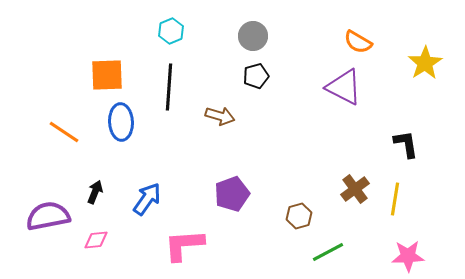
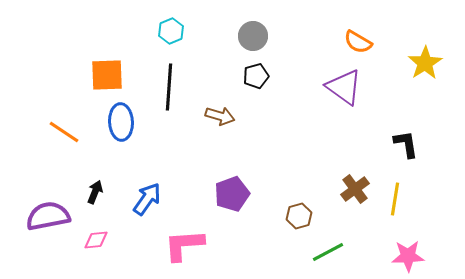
purple triangle: rotated 9 degrees clockwise
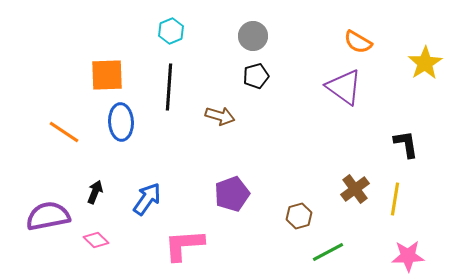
pink diamond: rotated 50 degrees clockwise
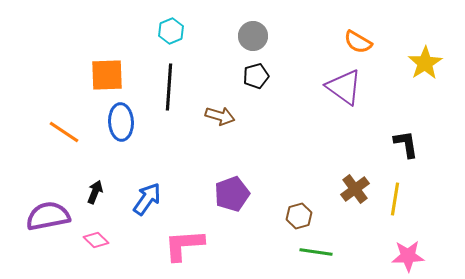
green line: moved 12 px left; rotated 36 degrees clockwise
